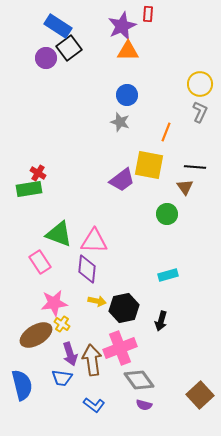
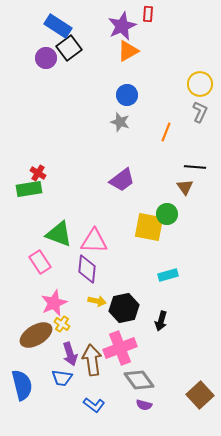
orange triangle: rotated 30 degrees counterclockwise
yellow square: moved 62 px down
pink star: rotated 16 degrees counterclockwise
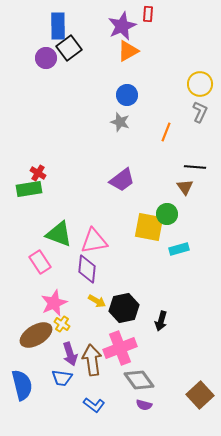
blue rectangle: rotated 56 degrees clockwise
pink triangle: rotated 12 degrees counterclockwise
cyan rectangle: moved 11 px right, 26 px up
yellow arrow: rotated 18 degrees clockwise
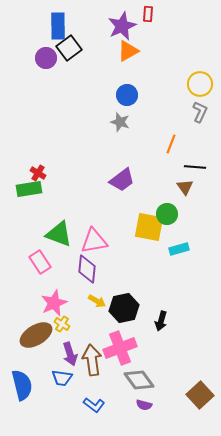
orange line: moved 5 px right, 12 px down
